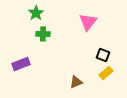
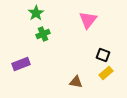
pink triangle: moved 2 px up
green cross: rotated 24 degrees counterclockwise
brown triangle: rotated 32 degrees clockwise
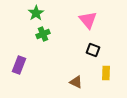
pink triangle: rotated 18 degrees counterclockwise
black square: moved 10 px left, 5 px up
purple rectangle: moved 2 px left, 1 px down; rotated 48 degrees counterclockwise
yellow rectangle: rotated 48 degrees counterclockwise
brown triangle: rotated 16 degrees clockwise
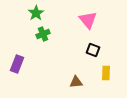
purple rectangle: moved 2 px left, 1 px up
brown triangle: rotated 32 degrees counterclockwise
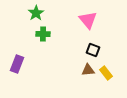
green cross: rotated 24 degrees clockwise
yellow rectangle: rotated 40 degrees counterclockwise
brown triangle: moved 12 px right, 12 px up
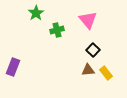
green cross: moved 14 px right, 4 px up; rotated 16 degrees counterclockwise
black square: rotated 24 degrees clockwise
purple rectangle: moved 4 px left, 3 px down
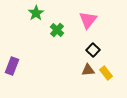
pink triangle: rotated 18 degrees clockwise
green cross: rotated 32 degrees counterclockwise
purple rectangle: moved 1 px left, 1 px up
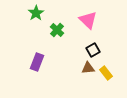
pink triangle: rotated 24 degrees counterclockwise
black square: rotated 16 degrees clockwise
purple rectangle: moved 25 px right, 4 px up
brown triangle: moved 2 px up
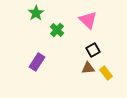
purple rectangle: rotated 12 degrees clockwise
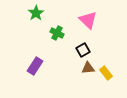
green cross: moved 3 px down; rotated 16 degrees counterclockwise
black square: moved 10 px left
purple rectangle: moved 2 px left, 4 px down
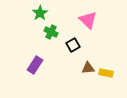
green star: moved 4 px right
green cross: moved 6 px left, 1 px up
black square: moved 10 px left, 5 px up
purple rectangle: moved 1 px up
yellow rectangle: rotated 40 degrees counterclockwise
